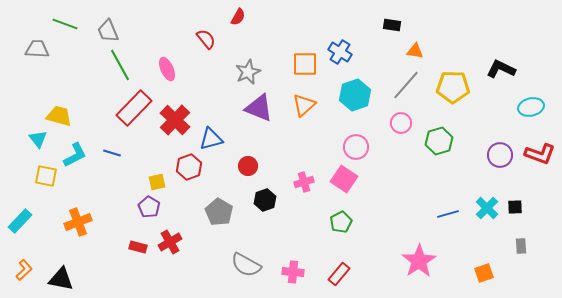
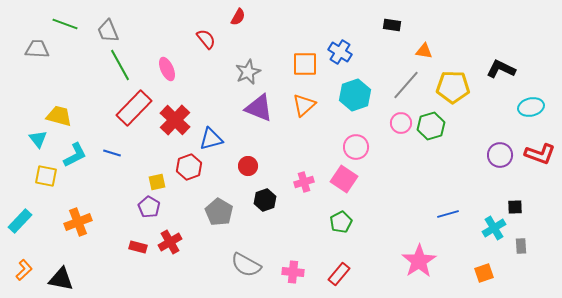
orange triangle at (415, 51): moved 9 px right
green hexagon at (439, 141): moved 8 px left, 15 px up
cyan cross at (487, 208): moved 7 px right, 20 px down; rotated 15 degrees clockwise
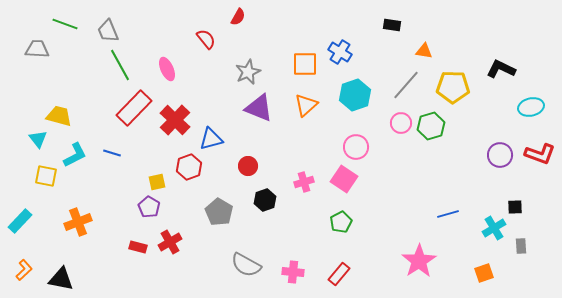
orange triangle at (304, 105): moved 2 px right
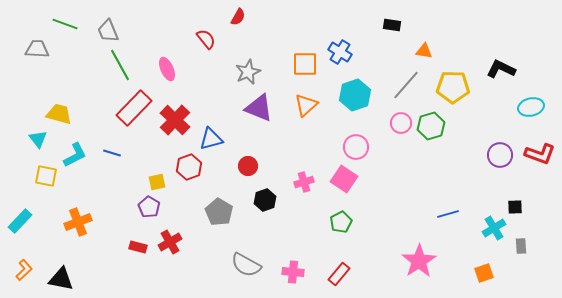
yellow trapezoid at (59, 116): moved 2 px up
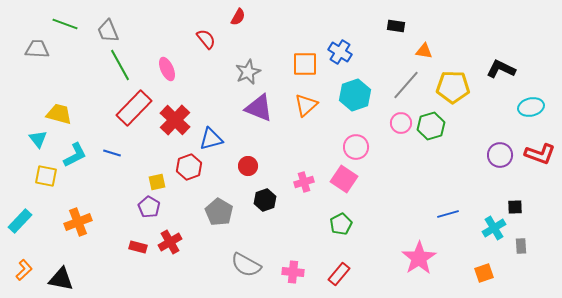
black rectangle at (392, 25): moved 4 px right, 1 px down
green pentagon at (341, 222): moved 2 px down
pink star at (419, 261): moved 3 px up
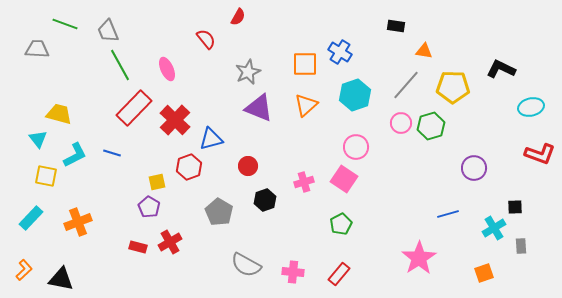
purple circle at (500, 155): moved 26 px left, 13 px down
cyan rectangle at (20, 221): moved 11 px right, 3 px up
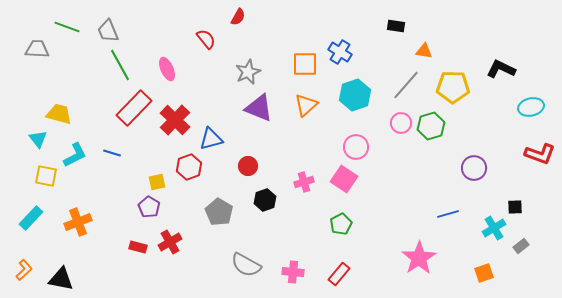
green line at (65, 24): moved 2 px right, 3 px down
gray rectangle at (521, 246): rotated 56 degrees clockwise
